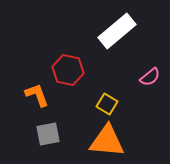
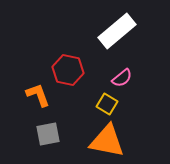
pink semicircle: moved 28 px left, 1 px down
orange L-shape: moved 1 px right
orange triangle: rotated 6 degrees clockwise
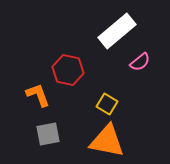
pink semicircle: moved 18 px right, 16 px up
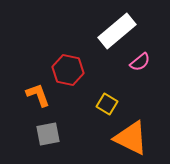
orange triangle: moved 24 px right, 3 px up; rotated 15 degrees clockwise
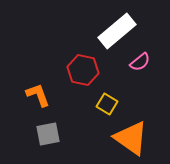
red hexagon: moved 15 px right
orange triangle: rotated 9 degrees clockwise
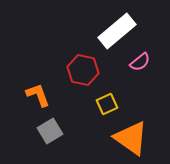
yellow square: rotated 35 degrees clockwise
gray square: moved 2 px right, 3 px up; rotated 20 degrees counterclockwise
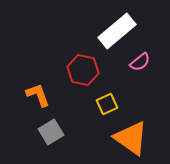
gray square: moved 1 px right, 1 px down
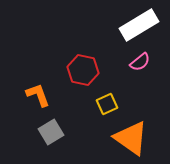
white rectangle: moved 22 px right, 6 px up; rotated 9 degrees clockwise
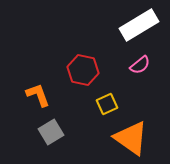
pink semicircle: moved 3 px down
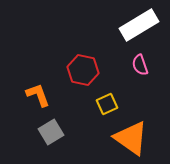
pink semicircle: rotated 110 degrees clockwise
